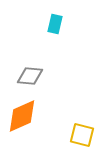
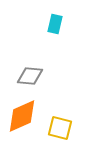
yellow square: moved 22 px left, 7 px up
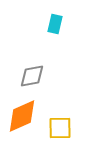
gray diamond: moved 2 px right; rotated 16 degrees counterclockwise
yellow square: rotated 15 degrees counterclockwise
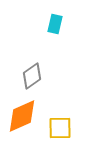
gray diamond: rotated 24 degrees counterclockwise
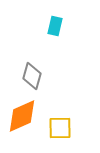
cyan rectangle: moved 2 px down
gray diamond: rotated 40 degrees counterclockwise
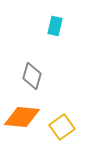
orange diamond: moved 1 px down; rotated 30 degrees clockwise
yellow square: moved 2 px right, 1 px up; rotated 35 degrees counterclockwise
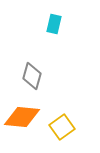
cyan rectangle: moved 1 px left, 2 px up
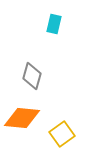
orange diamond: moved 1 px down
yellow square: moved 7 px down
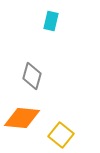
cyan rectangle: moved 3 px left, 3 px up
yellow square: moved 1 px left, 1 px down; rotated 15 degrees counterclockwise
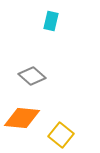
gray diamond: rotated 64 degrees counterclockwise
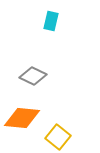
gray diamond: moved 1 px right; rotated 16 degrees counterclockwise
yellow square: moved 3 px left, 2 px down
